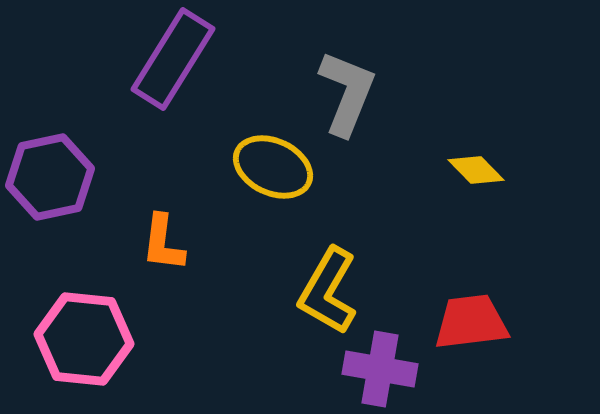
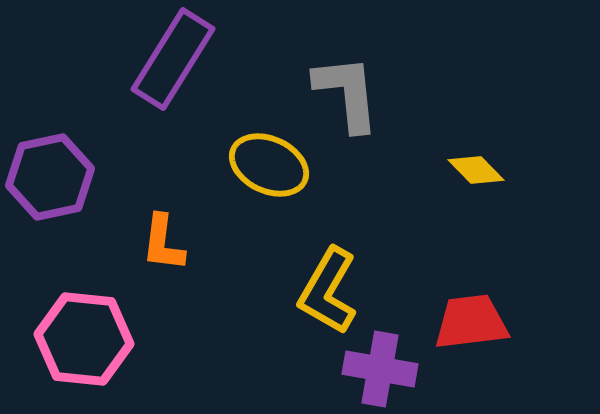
gray L-shape: rotated 28 degrees counterclockwise
yellow ellipse: moved 4 px left, 2 px up
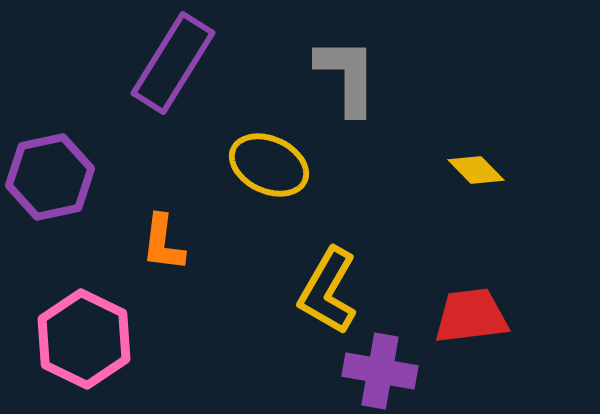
purple rectangle: moved 4 px down
gray L-shape: moved 17 px up; rotated 6 degrees clockwise
red trapezoid: moved 6 px up
pink hexagon: rotated 20 degrees clockwise
purple cross: moved 2 px down
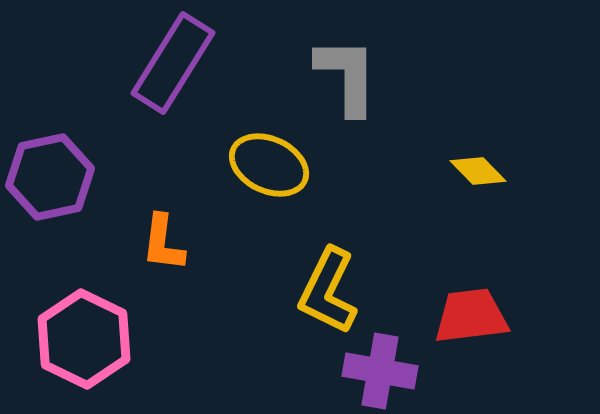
yellow diamond: moved 2 px right, 1 px down
yellow L-shape: rotated 4 degrees counterclockwise
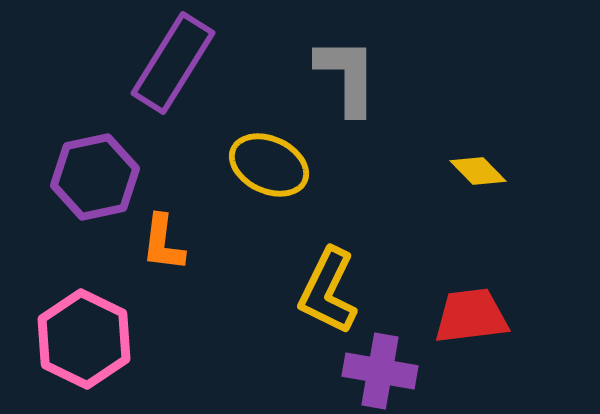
purple hexagon: moved 45 px right
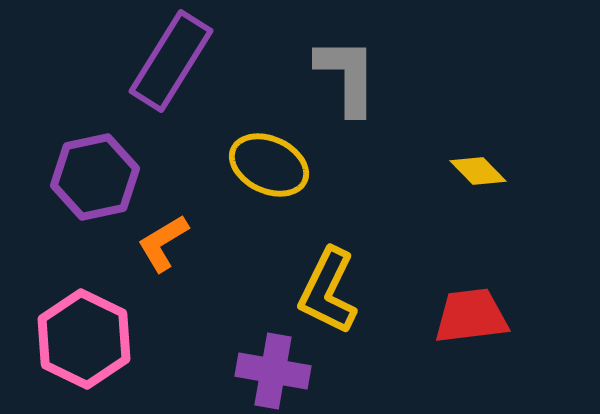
purple rectangle: moved 2 px left, 2 px up
orange L-shape: rotated 52 degrees clockwise
purple cross: moved 107 px left
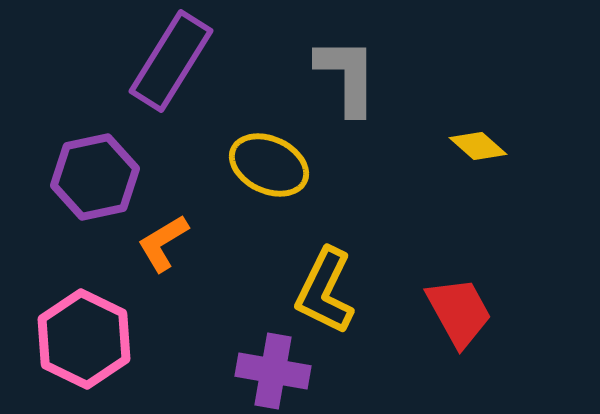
yellow diamond: moved 25 px up; rotated 4 degrees counterclockwise
yellow L-shape: moved 3 px left
red trapezoid: moved 12 px left, 4 px up; rotated 68 degrees clockwise
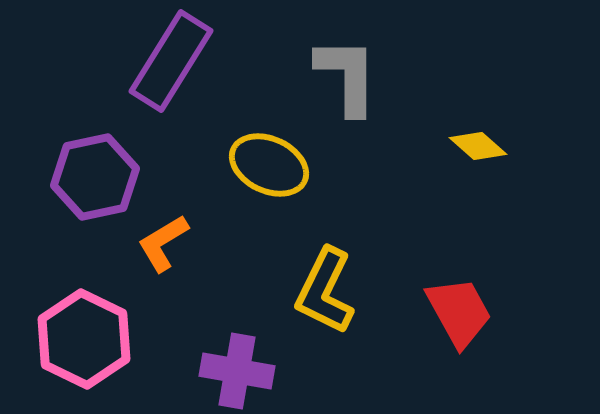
purple cross: moved 36 px left
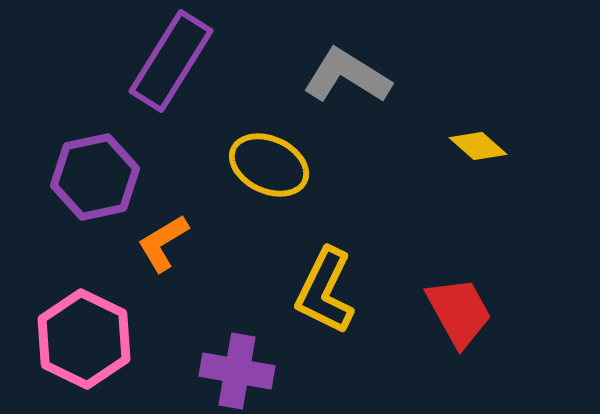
gray L-shape: rotated 58 degrees counterclockwise
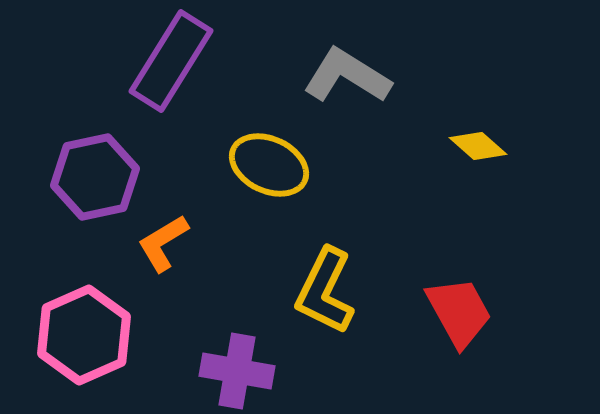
pink hexagon: moved 4 px up; rotated 10 degrees clockwise
